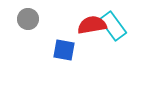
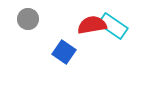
cyan rectangle: rotated 20 degrees counterclockwise
blue square: moved 2 px down; rotated 25 degrees clockwise
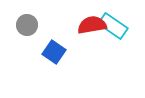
gray circle: moved 1 px left, 6 px down
blue square: moved 10 px left
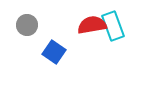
cyan rectangle: rotated 36 degrees clockwise
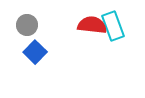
red semicircle: rotated 16 degrees clockwise
blue square: moved 19 px left; rotated 10 degrees clockwise
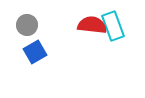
blue square: rotated 15 degrees clockwise
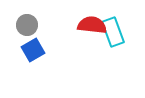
cyan rectangle: moved 6 px down
blue square: moved 2 px left, 2 px up
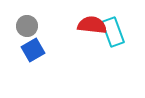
gray circle: moved 1 px down
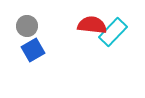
cyan rectangle: rotated 64 degrees clockwise
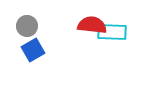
cyan rectangle: moved 1 px left; rotated 48 degrees clockwise
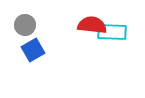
gray circle: moved 2 px left, 1 px up
